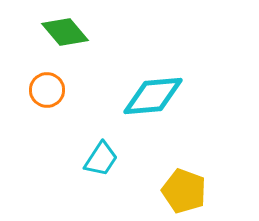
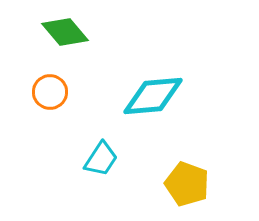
orange circle: moved 3 px right, 2 px down
yellow pentagon: moved 3 px right, 7 px up
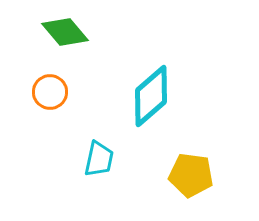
cyan diamond: moved 2 px left; rotated 36 degrees counterclockwise
cyan trapezoid: moved 2 px left; rotated 21 degrees counterclockwise
yellow pentagon: moved 4 px right, 9 px up; rotated 12 degrees counterclockwise
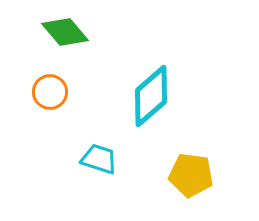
cyan trapezoid: rotated 84 degrees counterclockwise
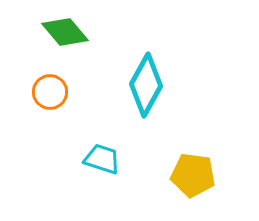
cyan diamond: moved 5 px left, 11 px up; rotated 20 degrees counterclockwise
cyan trapezoid: moved 3 px right
yellow pentagon: moved 2 px right
